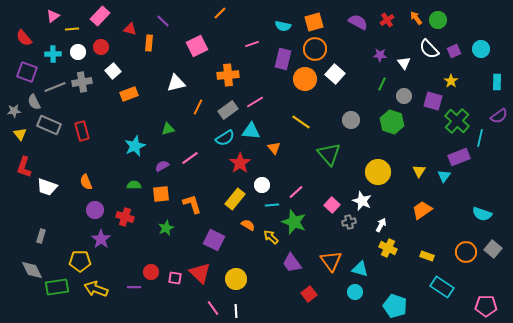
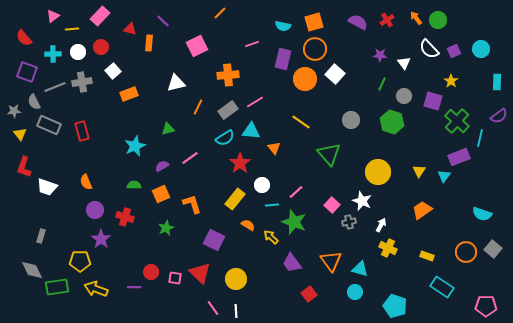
orange square at (161, 194): rotated 18 degrees counterclockwise
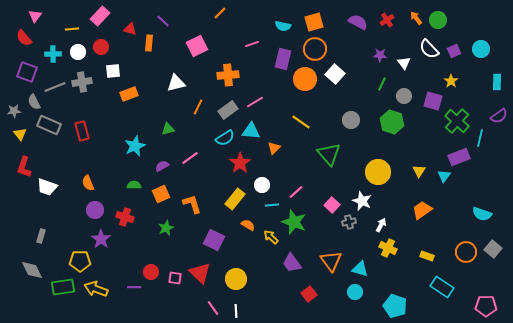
pink triangle at (53, 16): moved 18 px left; rotated 16 degrees counterclockwise
white square at (113, 71): rotated 35 degrees clockwise
orange triangle at (274, 148): rotated 24 degrees clockwise
orange semicircle at (86, 182): moved 2 px right, 1 px down
green rectangle at (57, 287): moved 6 px right
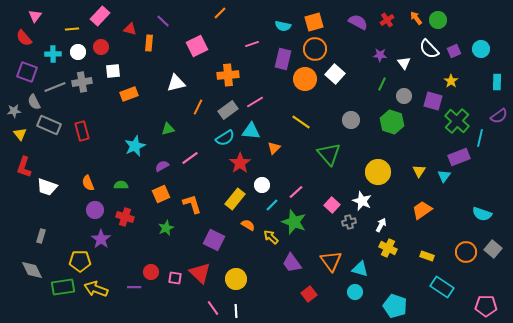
green semicircle at (134, 185): moved 13 px left
cyan line at (272, 205): rotated 40 degrees counterclockwise
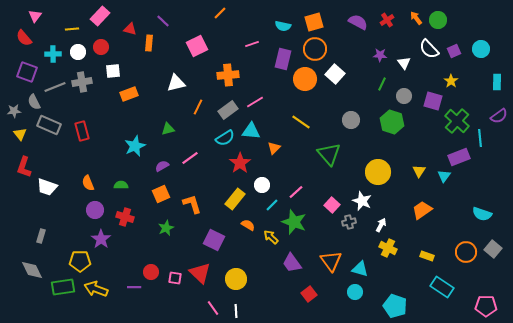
cyan line at (480, 138): rotated 18 degrees counterclockwise
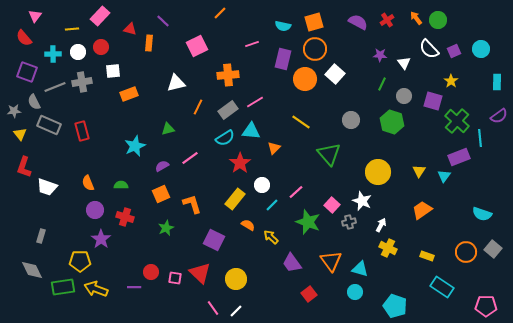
green star at (294, 222): moved 14 px right
white line at (236, 311): rotated 48 degrees clockwise
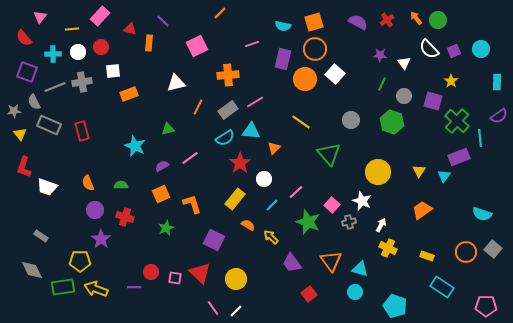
pink triangle at (35, 16): moved 5 px right, 1 px down
cyan star at (135, 146): rotated 25 degrees counterclockwise
white circle at (262, 185): moved 2 px right, 6 px up
gray rectangle at (41, 236): rotated 72 degrees counterclockwise
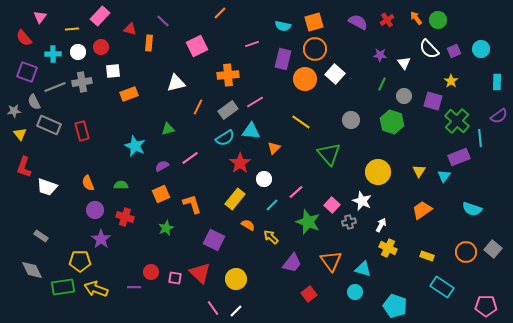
cyan semicircle at (482, 214): moved 10 px left, 5 px up
purple trapezoid at (292, 263): rotated 105 degrees counterclockwise
cyan triangle at (360, 269): moved 3 px right
